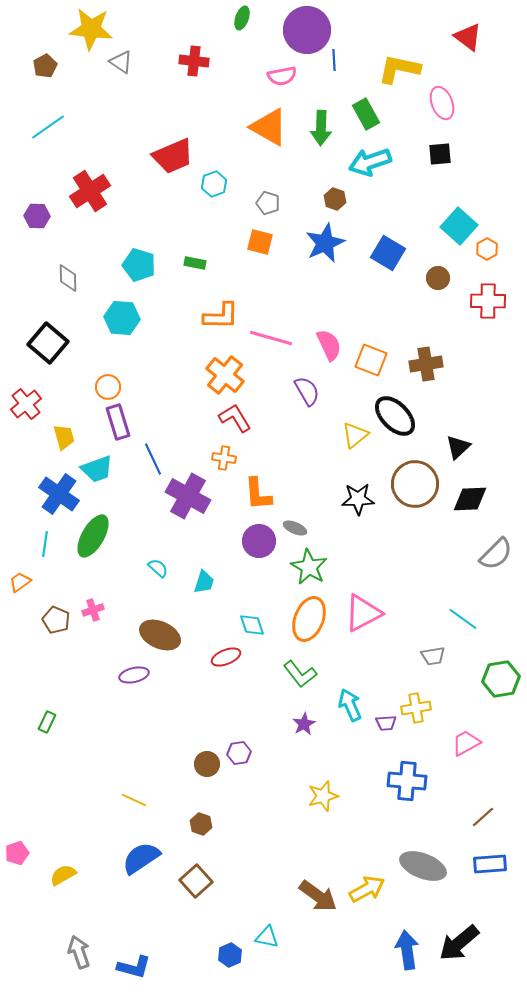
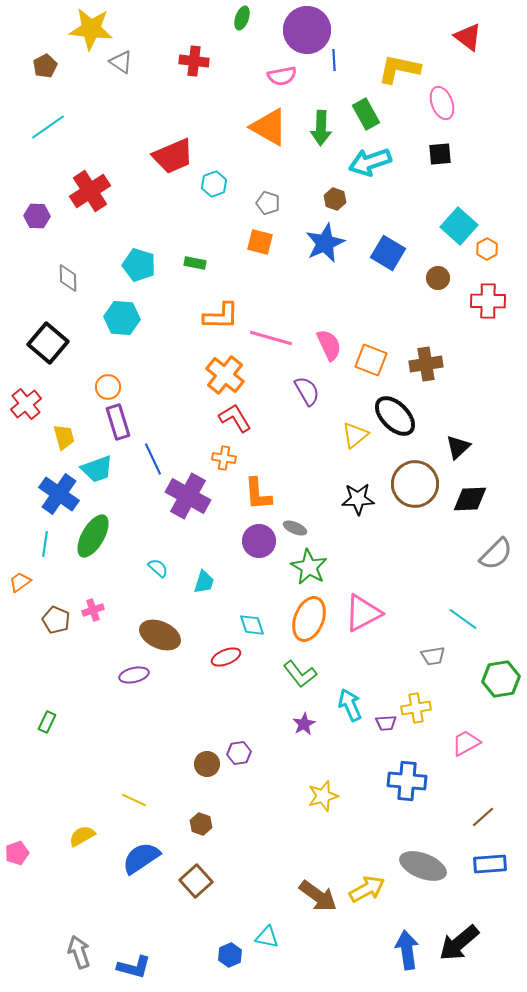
yellow semicircle at (63, 875): moved 19 px right, 39 px up
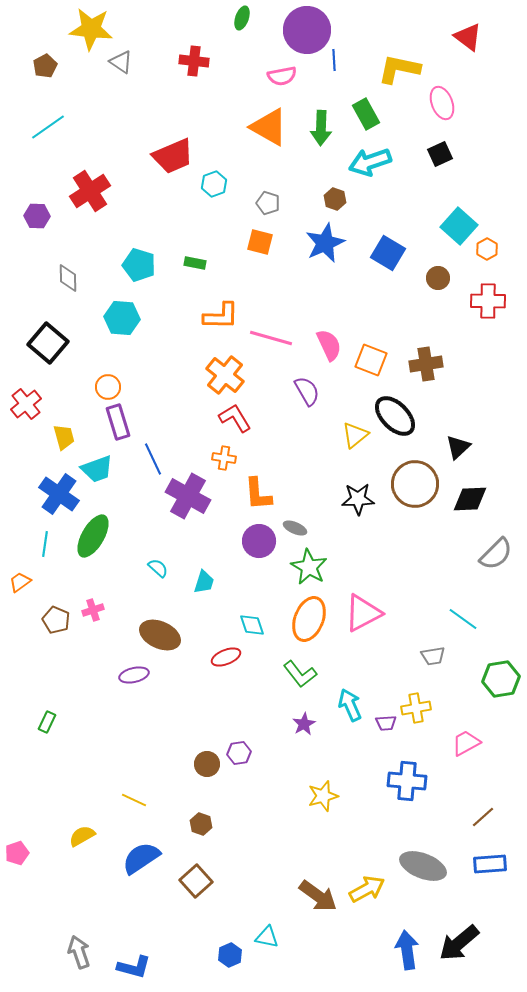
black square at (440, 154): rotated 20 degrees counterclockwise
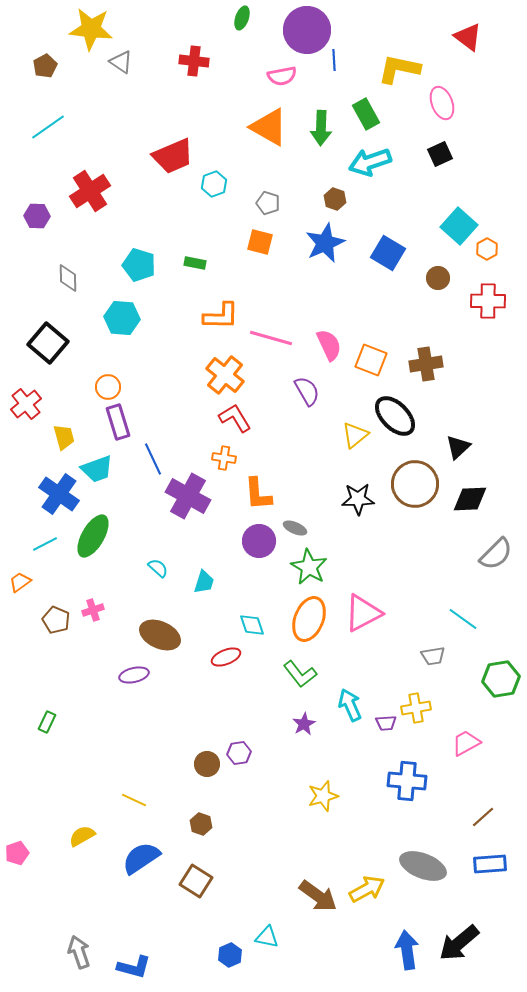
cyan line at (45, 544): rotated 55 degrees clockwise
brown square at (196, 881): rotated 16 degrees counterclockwise
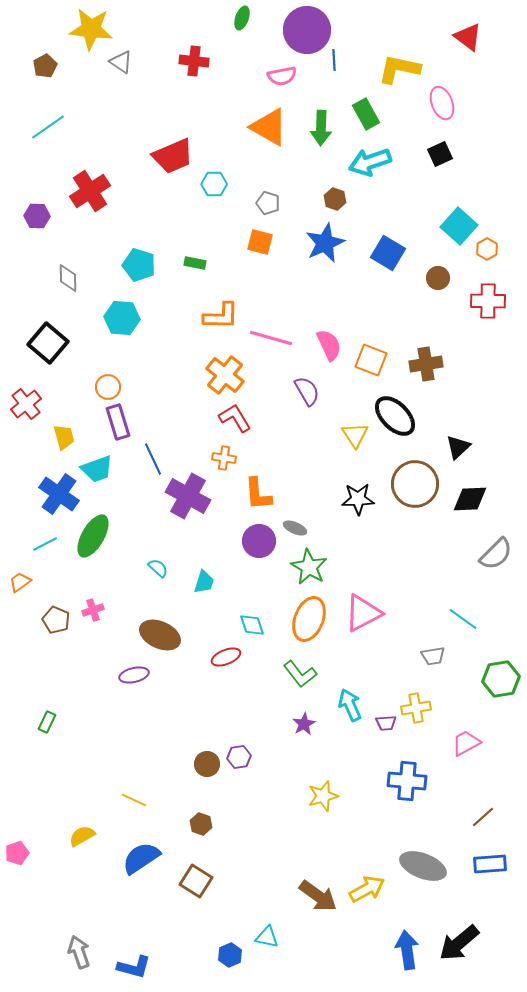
cyan hexagon at (214, 184): rotated 20 degrees clockwise
yellow triangle at (355, 435): rotated 24 degrees counterclockwise
purple hexagon at (239, 753): moved 4 px down
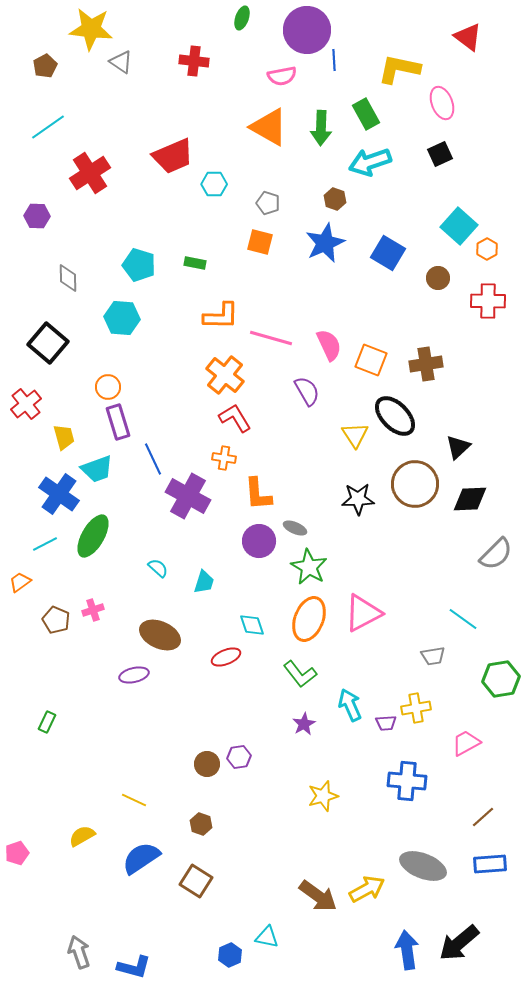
red cross at (90, 191): moved 18 px up
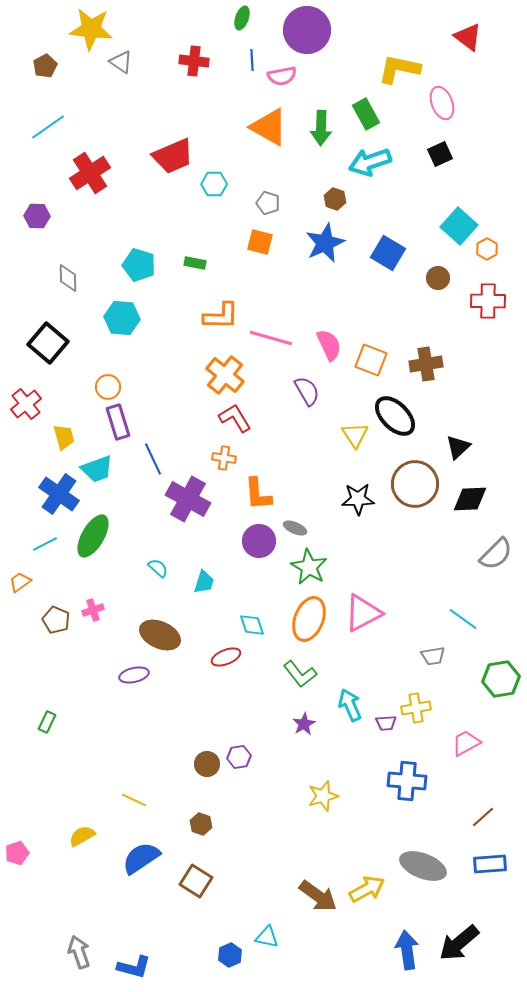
blue line at (334, 60): moved 82 px left
purple cross at (188, 496): moved 3 px down
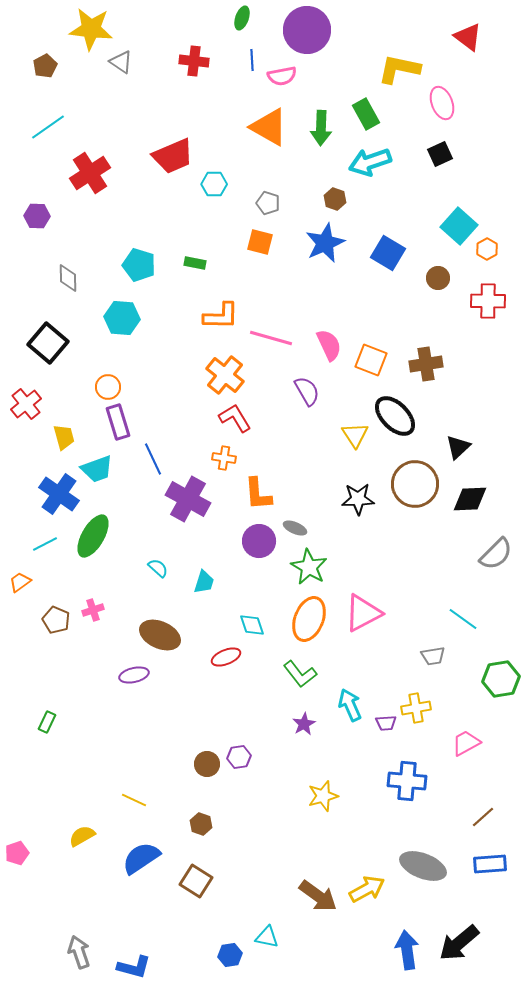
blue hexagon at (230, 955): rotated 15 degrees clockwise
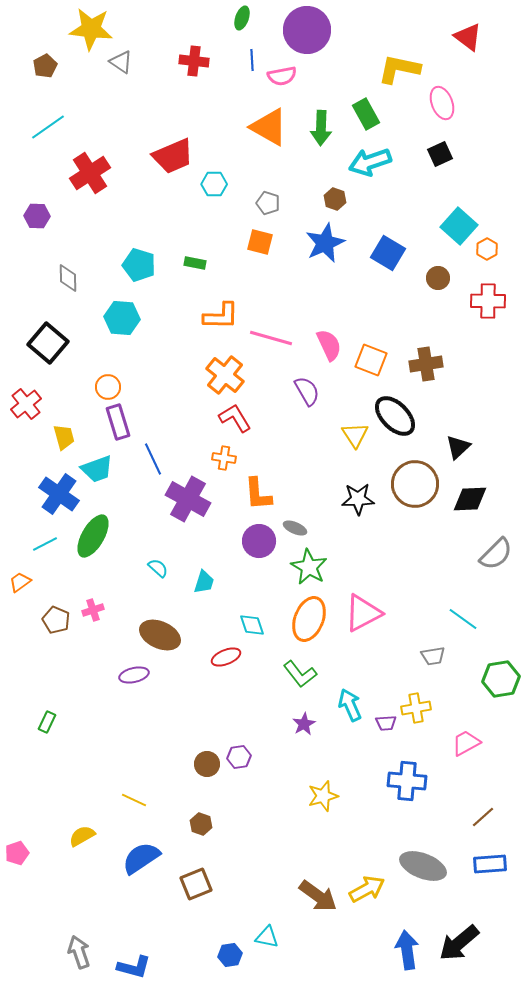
brown square at (196, 881): moved 3 px down; rotated 36 degrees clockwise
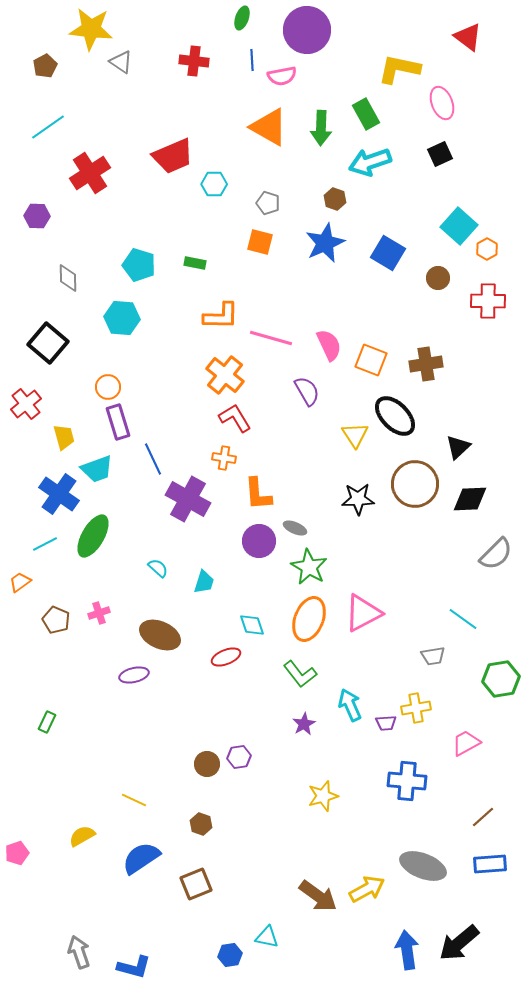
pink cross at (93, 610): moved 6 px right, 3 px down
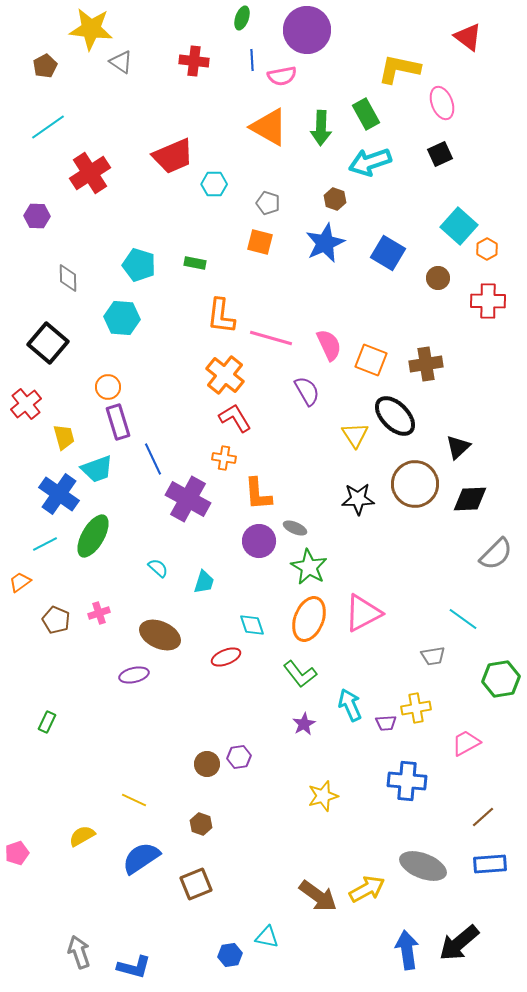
orange L-shape at (221, 316): rotated 96 degrees clockwise
